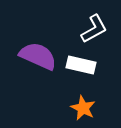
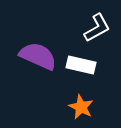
white L-shape: moved 3 px right, 1 px up
orange star: moved 2 px left, 1 px up
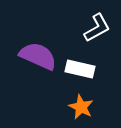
white rectangle: moved 1 px left, 4 px down
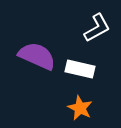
purple semicircle: moved 1 px left
orange star: moved 1 px left, 1 px down
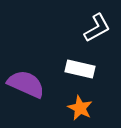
purple semicircle: moved 11 px left, 28 px down
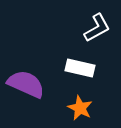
white rectangle: moved 1 px up
